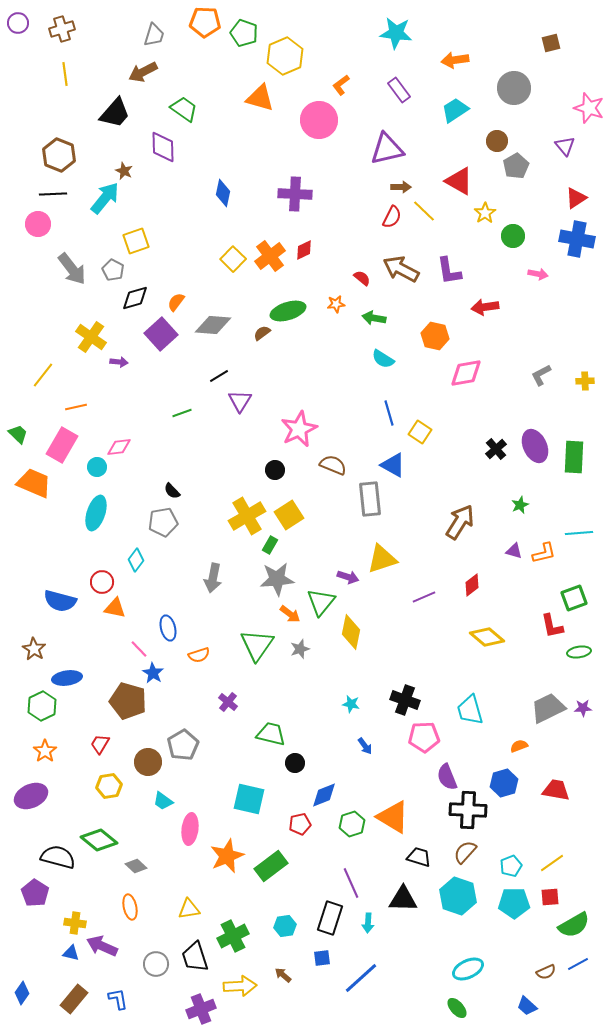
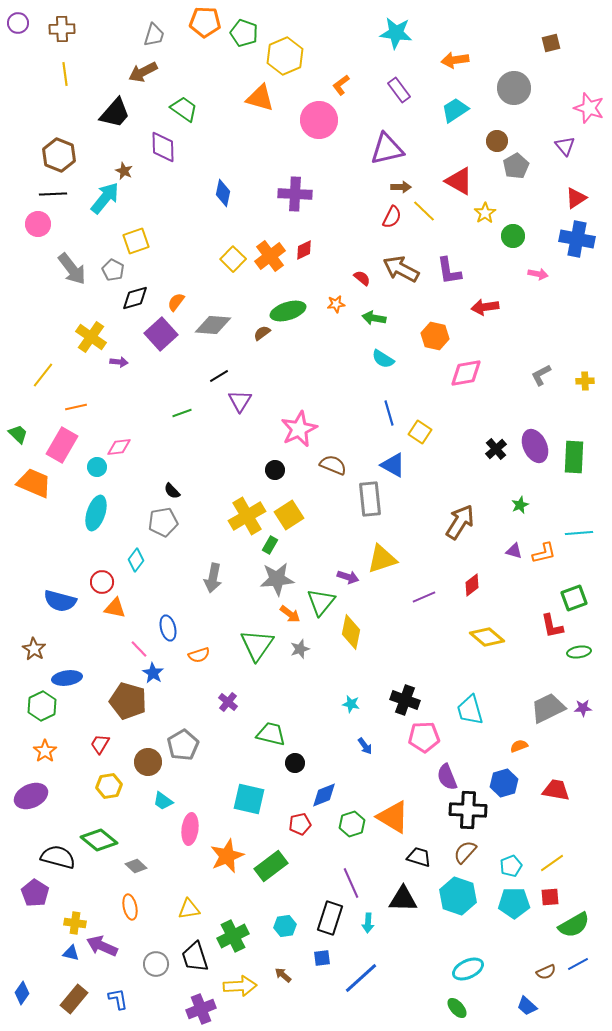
brown cross at (62, 29): rotated 15 degrees clockwise
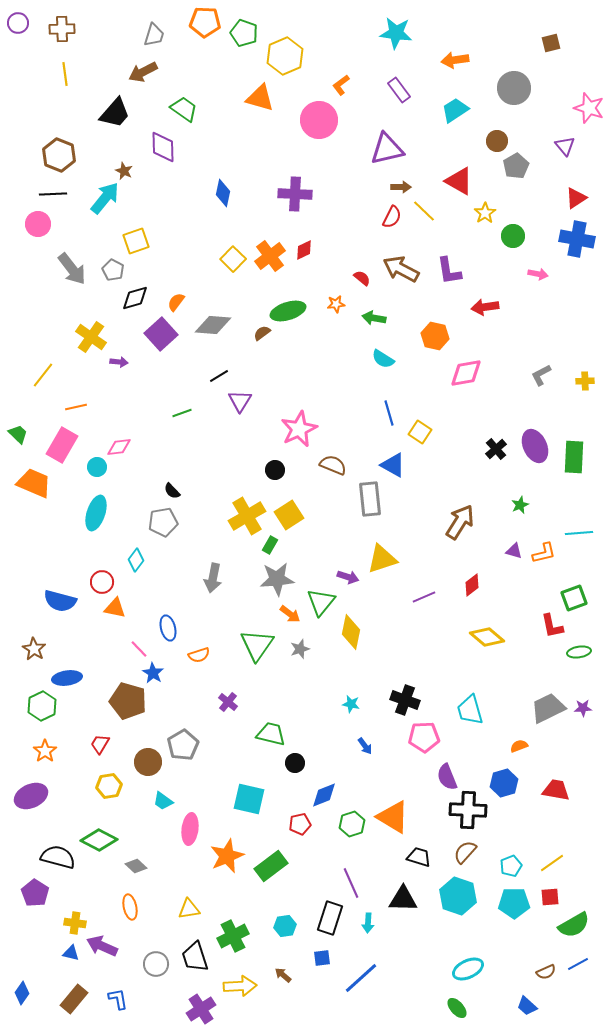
green diamond at (99, 840): rotated 12 degrees counterclockwise
purple cross at (201, 1009): rotated 12 degrees counterclockwise
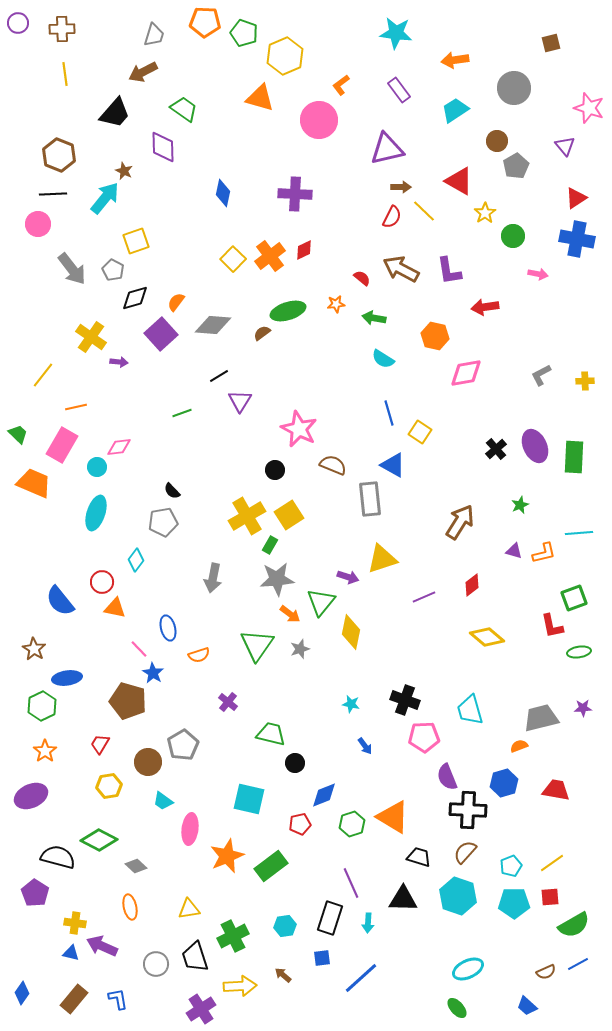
pink star at (299, 429): rotated 21 degrees counterclockwise
blue semicircle at (60, 601): rotated 36 degrees clockwise
gray trapezoid at (548, 708): moved 7 px left, 10 px down; rotated 12 degrees clockwise
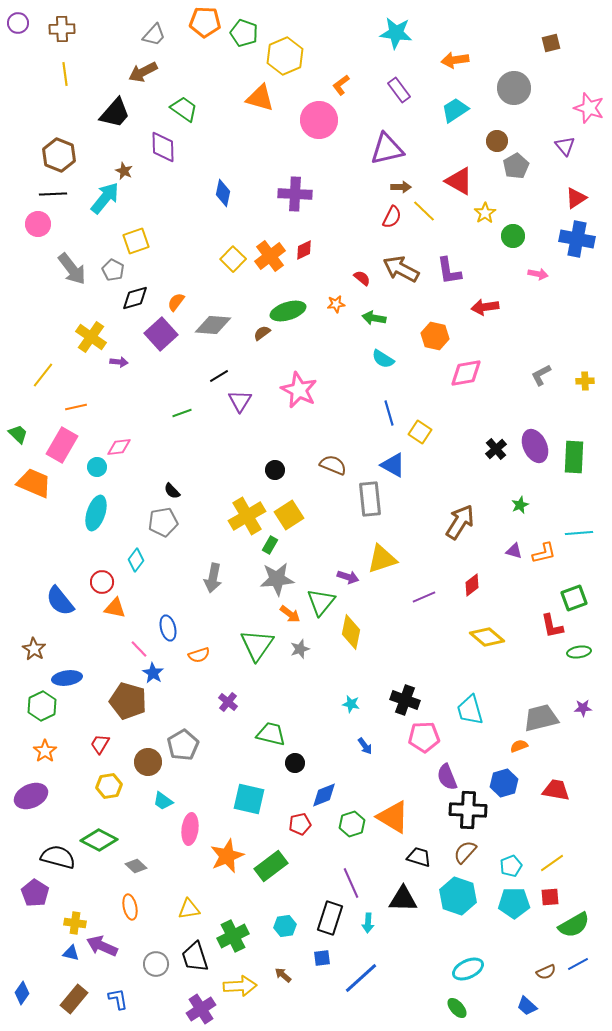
gray trapezoid at (154, 35): rotated 25 degrees clockwise
pink star at (299, 429): moved 39 px up
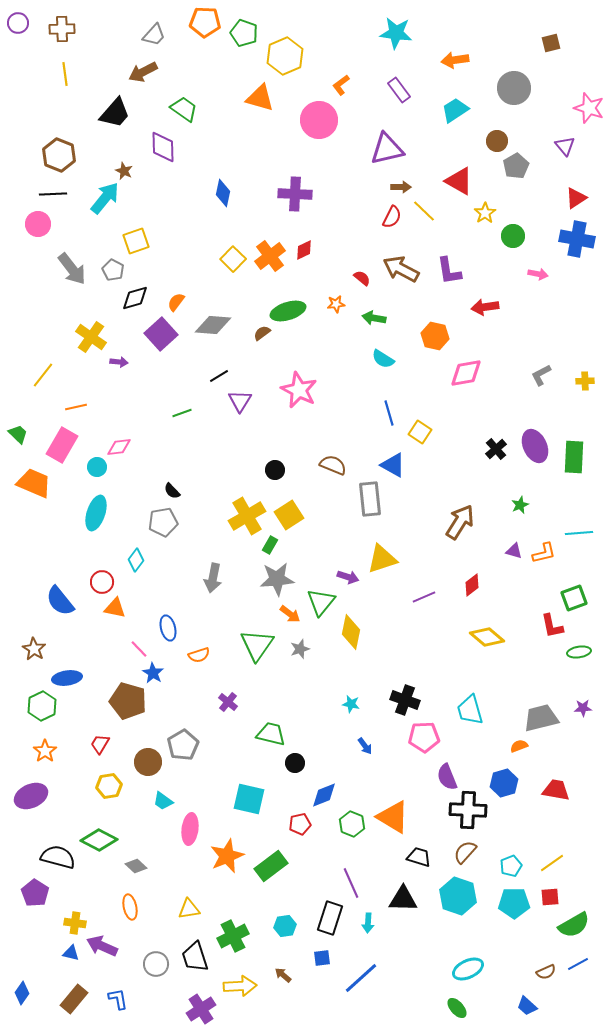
green hexagon at (352, 824): rotated 20 degrees counterclockwise
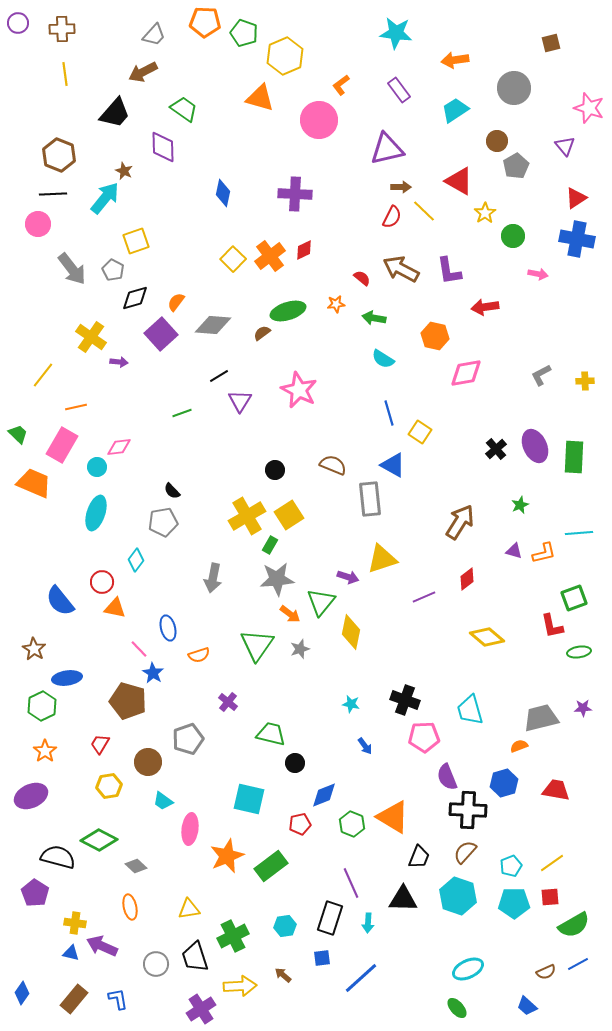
red diamond at (472, 585): moved 5 px left, 6 px up
gray pentagon at (183, 745): moved 5 px right, 6 px up; rotated 12 degrees clockwise
black trapezoid at (419, 857): rotated 95 degrees clockwise
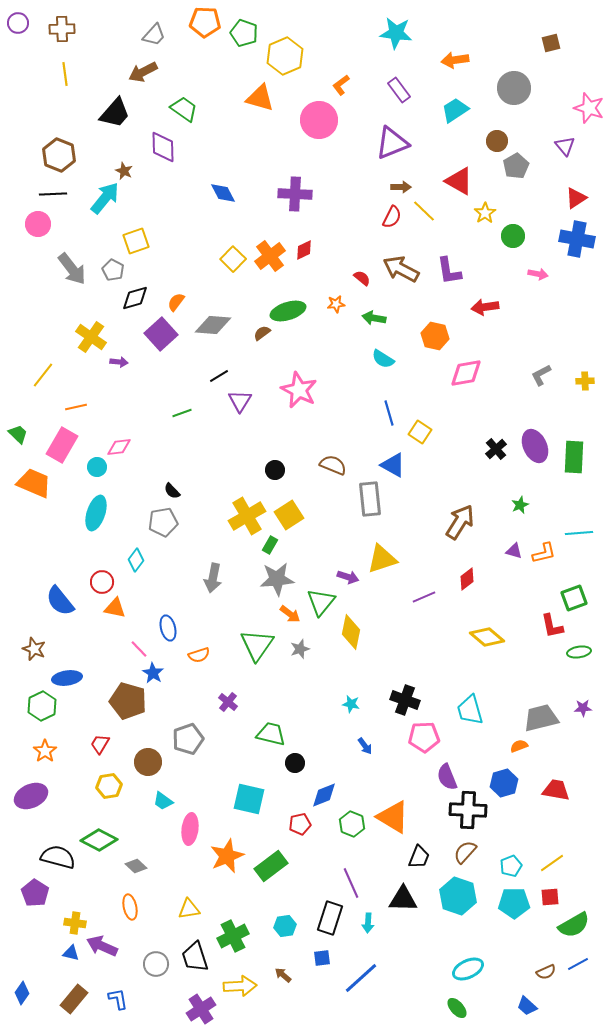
purple triangle at (387, 149): moved 5 px right, 6 px up; rotated 9 degrees counterclockwise
blue diamond at (223, 193): rotated 40 degrees counterclockwise
brown star at (34, 649): rotated 10 degrees counterclockwise
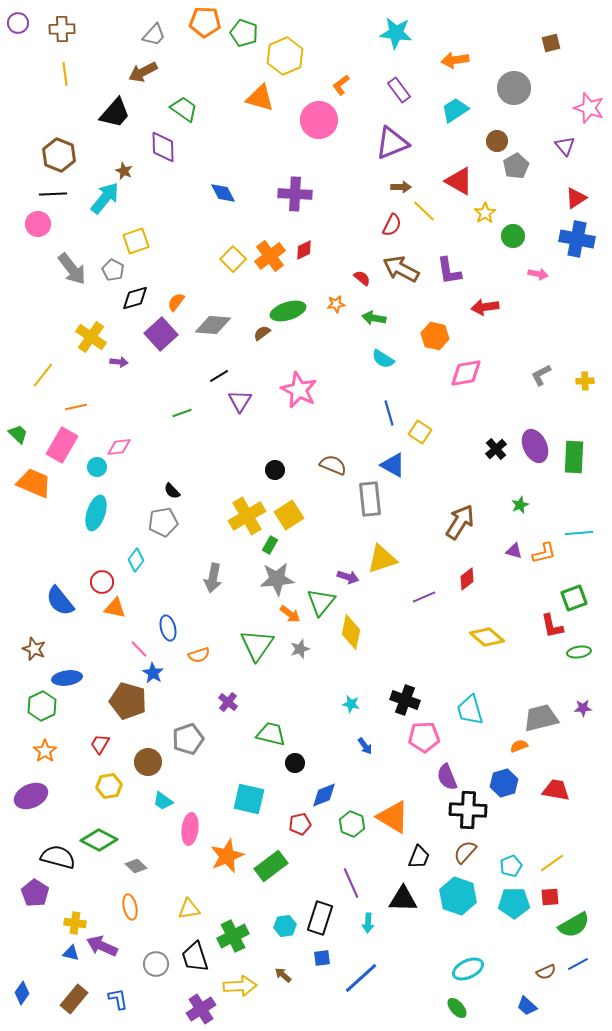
red semicircle at (392, 217): moved 8 px down
black rectangle at (330, 918): moved 10 px left
